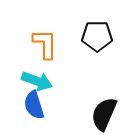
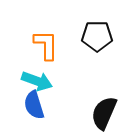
orange L-shape: moved 1 px right, 1 px down
black semicircle: moved 1 px up
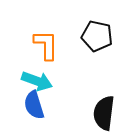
black pentagon: rotated 12 degrees clockwise
black semicircle: rotated 16 degrees counterclockwise
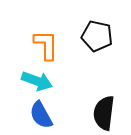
blue semicircle: moved 7 px right, 10 px down; rotated 12 degrees counterclockwise
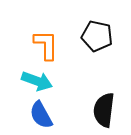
black semicircle: moved 3 px up
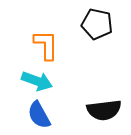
black pentagon: moved 12 px up
black semicircle: rotated 104 degrees counterclockwise
blue semicircle: moved 2 px left
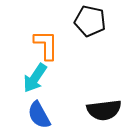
black pentagon: moved 7 px left, 3 px up
cyan arrow: moved 2 px left, 3 px up; rotated 104 degrees clockwise
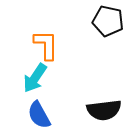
black pentagon: moved 18 px right
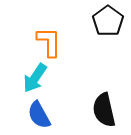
black pentagon: rotated 24 degrees clockwise
orange L-shape: moved 3 px right, 3 px up
black semicircle: rotated 84 degrees clockwise
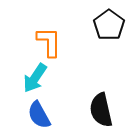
black pentagon: moved 1 px right, 4 px down
black semicircle: moved 3 px left
